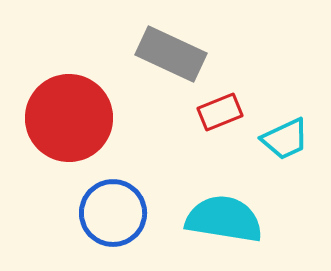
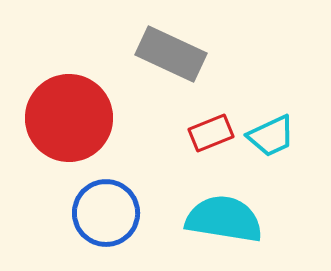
red rectangle: moved 9 px left, 21 px down
cyan trapezoid: moved 14 px left, 3 px up
blue circle: moved 7 px left
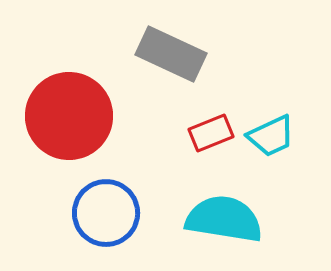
red circle: moved 2 px up
